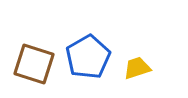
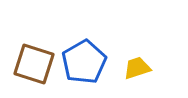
blue pentagon: moved 4 px left, 5 px down
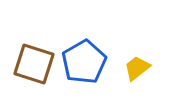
yellow trapezoid: rotated 20 degrees counterclockwise
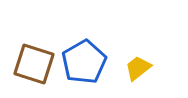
yellow trapezoid: moved 1 px right
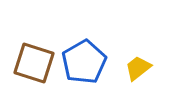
brown square: moved 1 px up
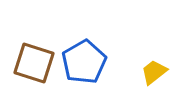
yellow trapezoid: moved 16 px right, 4 px down
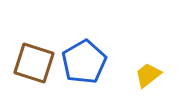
yellow trapezoid: moved 6 px left, 3 px down
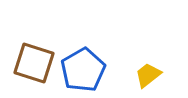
blue pentagon: moved 1 px left, 8 px down
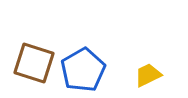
yellow trapezoid: rotated 12 degrees clockwise
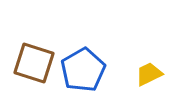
yellow trapezoid: moved 1 px right, 1 px up
